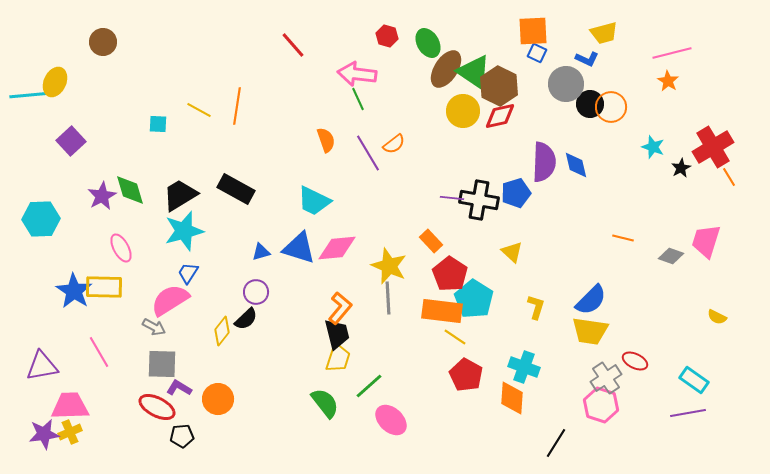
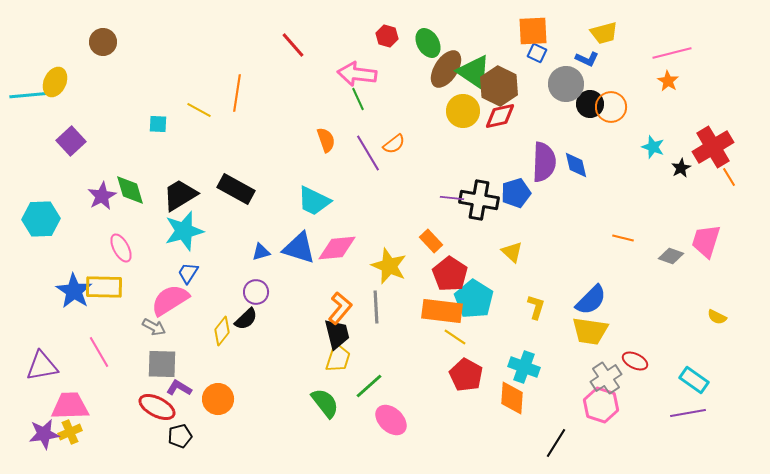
orange line at (237, 106): moved 13 px up
gray line at (388, 298): moved 12 px left, 9 px down
black pentagon at (182, 436): moved 2 px left; rotated 10 degrees counterclockwise
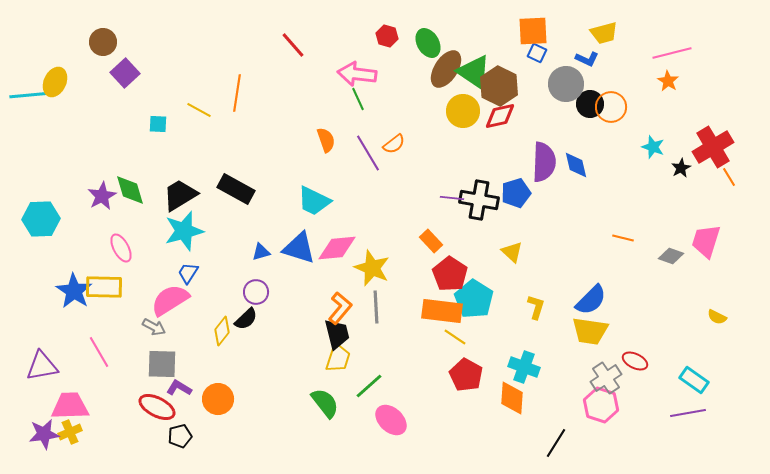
purple square at (71, 141): moved 54 px right, 68 px up
yellow star at (389, 266): moved 17 px left, 2 px down
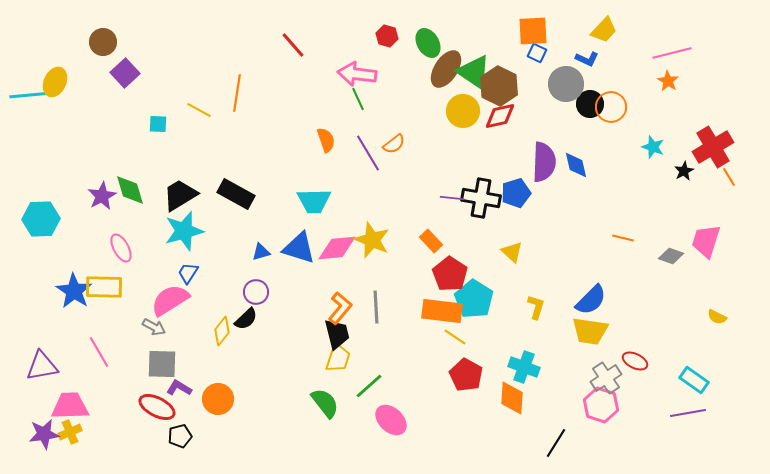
yellow trapezoid at (604, 33): moved 3 px up; rotated 32 degrees counterclockwise
black star at (681, 168): moved 3 px right, 3 px down
black rectangle at (236, 189): moved 5 px down
black cross at (479, 200): moved 2 px right, 2 px up
cyan trapezoid at (314, 201): rotated 27 degrees counterclockwise
yellow star at (372, 268): moved 28 px up
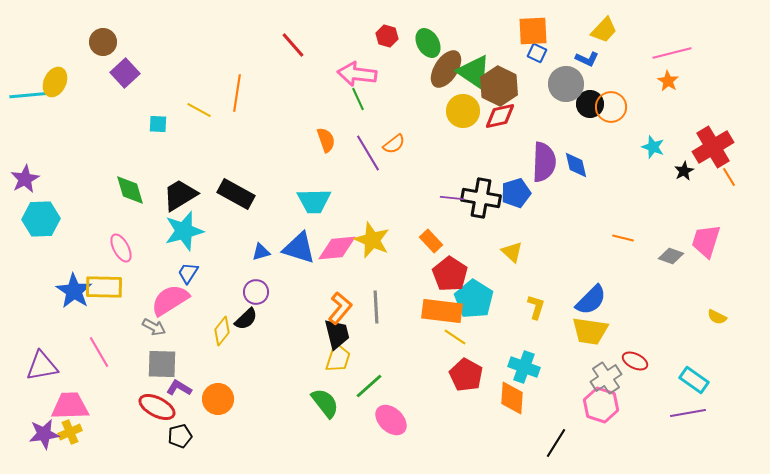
purple star at (102, 196): moved 77 px left, 17 px up
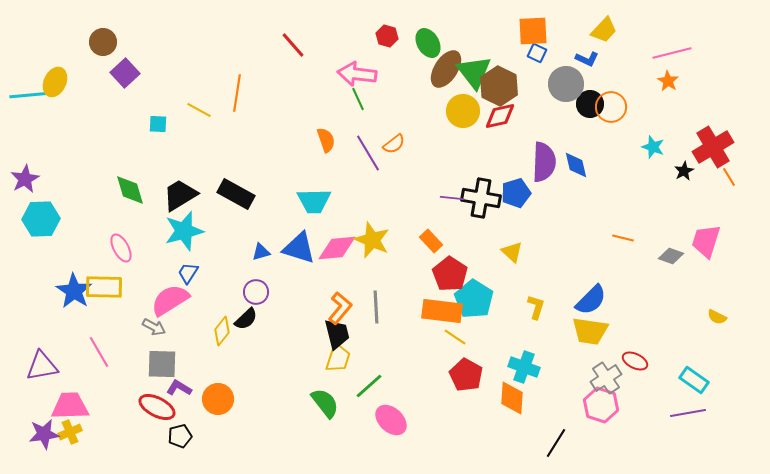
green triangle at (474, 72): rotated 18 degrees clockwise
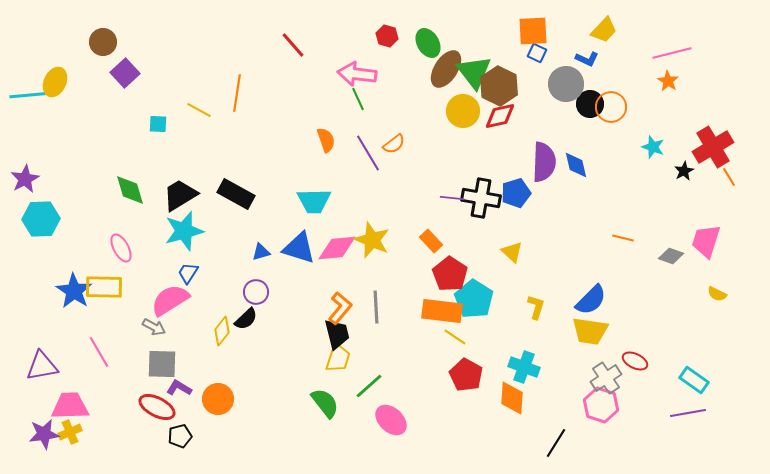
yellow semicircle at (717, 317): moved 23 px up
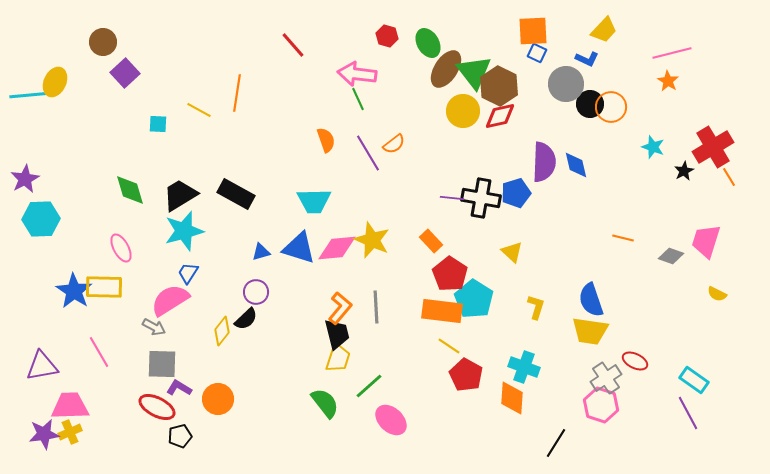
blue semicircle at (591, 300): rotated 116 degrees clockwise
yellow line at (455, 337): moved 6 px left, 9 px down
purple line at (688, 413): rotated 72 degrees clockwise
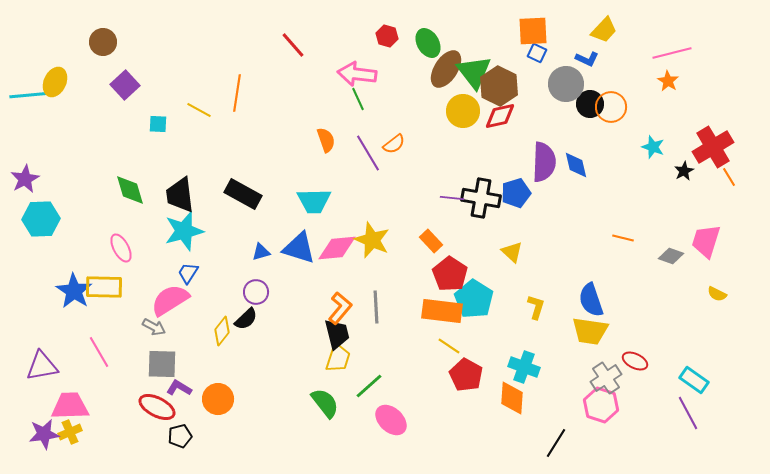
purple square at (125, 73): moved 12 px down
black rectangle at (236, 194): moved 7 px right
black trapezoid at (180, 195): rotated 66 degrees counterclockwise
